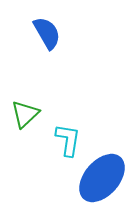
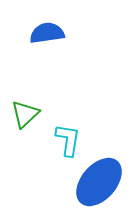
blue semicircle: rotated 68 degrees counterclockwise
blue ellipse: moved 3 px left, 4 px down
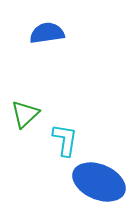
cyan L-shape: moved 3 px left
blue ellipse: rotated 72 degrees clockwise
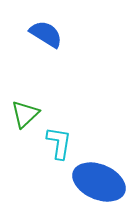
blue semicircle: moved 1 px left, 1 px down; rotated 40 degrees clockwise
cyan L-shape: moved 6 px left, 3 px down
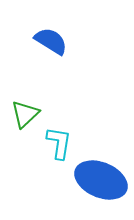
blue semicircle: moved 5 px right, 7 px down
blue ellipse: moved 2 px right, 2 px up
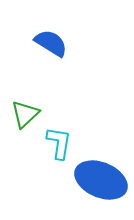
blue semicircle: moved 2 px down
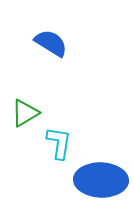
green triangle: moved 1 px up; rotated 12 degrees clockwise
blue ellipse: rotated 21 degrees counterclockwise
